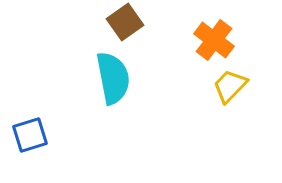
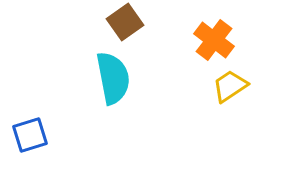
yellow trapezoid: rotated 12 degrees clockwise
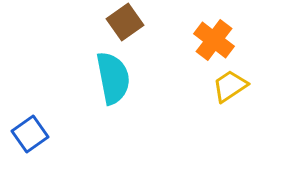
blue square: moved 1 px up; rotated 18 degrees counterclockwise
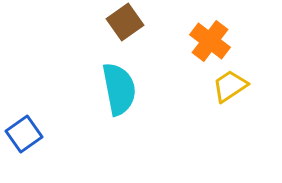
orange cross: moved 4 px left, 1 px down
cyan semicircle: moved 6 px right, 11 px down
blue square: moved 6 px left
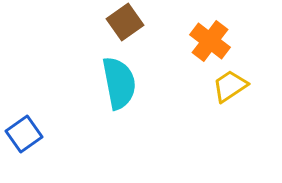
cyan semicircle: moved 6 px up
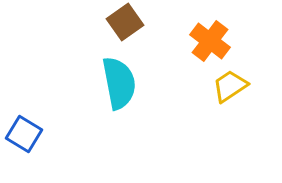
blue square: rotated 24 degrees counterclockwise
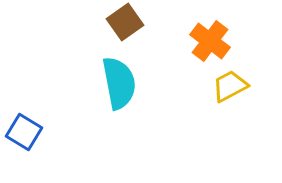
yellow trapezoid: rotated 6 degrees clockwise
blue square: moved 2 px up
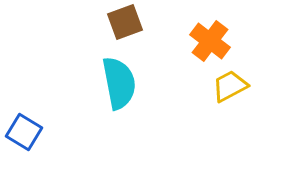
brown square: rotated 15 degrees clockwise
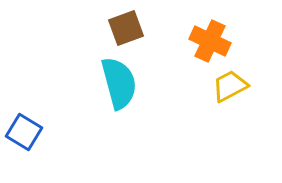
brown square: moved 1 px right, 6 px down
orange cross: rotated 12 degrees counterclockwise
cyan semicircle: rotated 4 degrees counterclockwise
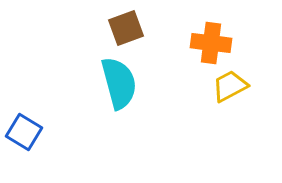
orange cross: moved 1 px right, 2 px down; rotated 18 degrees counterclockwise
